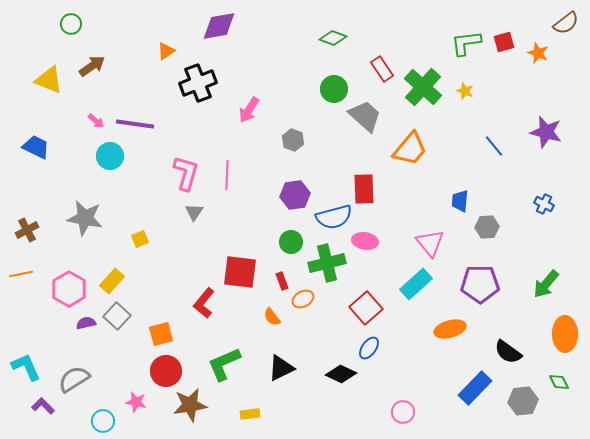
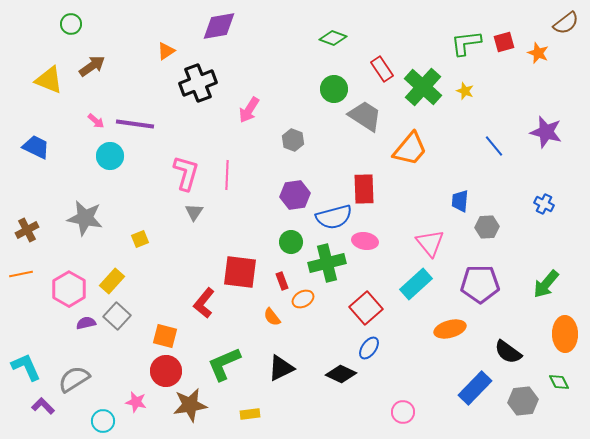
gray trapezoid at (365, 116): rotated 9 degrees counterclockwise
orange square at (161, 334): moved 4 px right, 2 px down; rotated 30 degrees clockwise
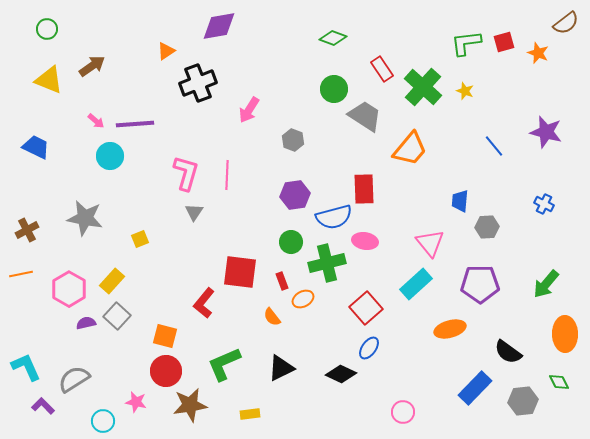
green circle at (71, 24): moved 24 px left, 5 px down
purple line at (135, 124): rotated 12 degrees counterclockwise
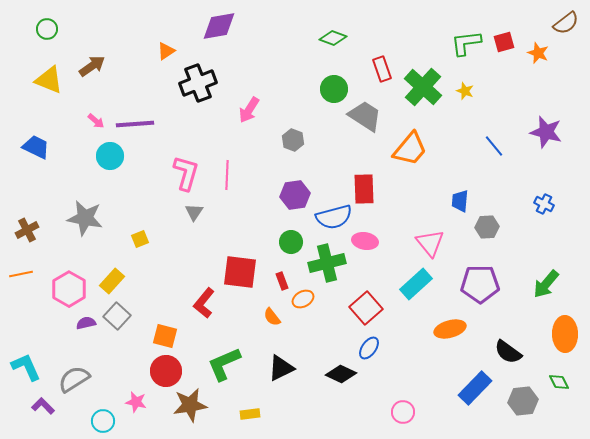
red rectangle at (382, 69): rotated 15 degrees clockwise
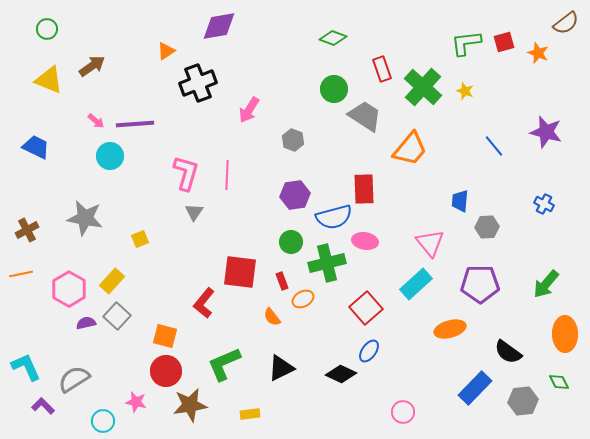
blue ellipse at (369, 348): moved 3 px down
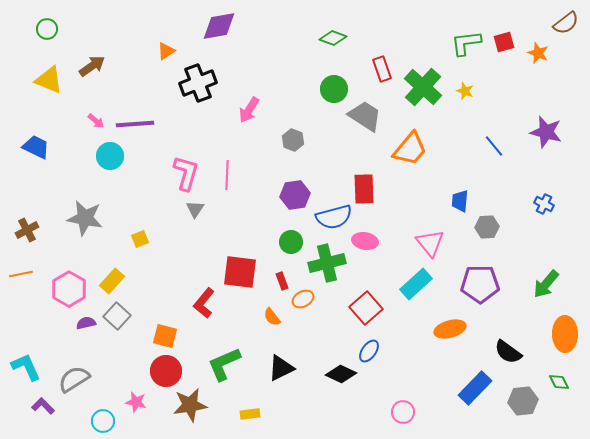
gray triangle at (194, 212): moved 1 px right, 3 px up
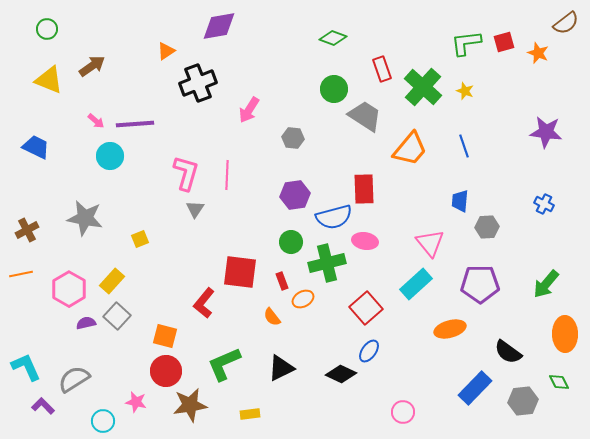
purple star at (546, 132): rotated 8 degrees counterclockwise
gray hexagon at (293, 140): moved 2 px up; rotated 15 degrees counterclockwise
blue line at (494, 146): moved 30 px left; rotated 20 degrees clockwise
